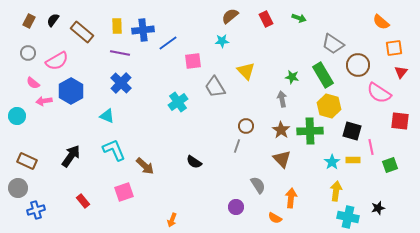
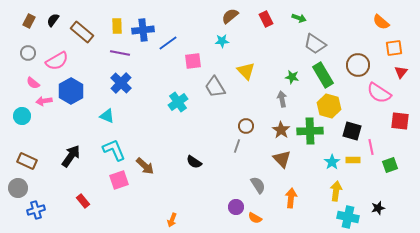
gray trapezoid at (333, 44): moved 18 px left
cyan circle at (17, 116): moved 5 px right
pink square at (124, 192): moved 5 px left, 12 px up
orange semicircle at (275, 218): moved 20 px left
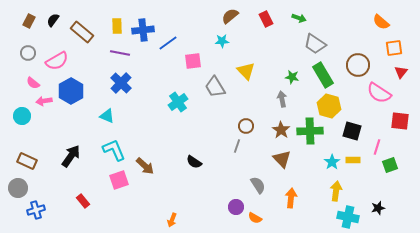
pink line at (371, 147): moved 6 px right; rotated 28 degrees clockwise
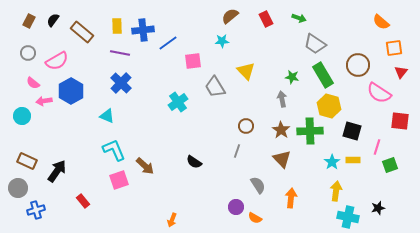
gray line at (237, 146): moved 5 px down
black arrow at (71, 156): moved 14 px left, 15 px down
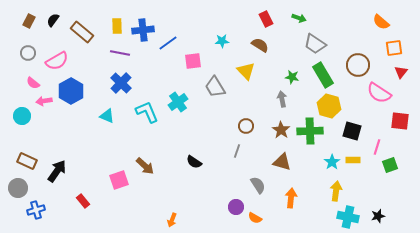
brown semicircle at (230, 16): moved 30 px right, 29 px down; rotated 72 degrees clockwise
cyan L-shape at (114, 150): moved 33 px right, 38 px up
brown triangle at (282, 159): moved 3 px down; rotated 30 degrees counterclockwise
black star at (378, 208): moved 8 px down
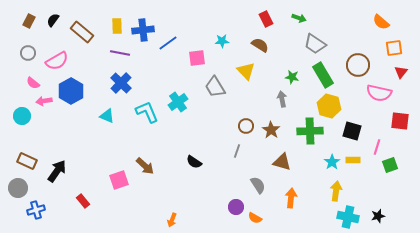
pink square at (193, 61): moved 4 px right, 3 px up
pink semicircle at (379, 93): rotated 20 degrees counterclockwise
brown star at (281, 130): moved 10 px left
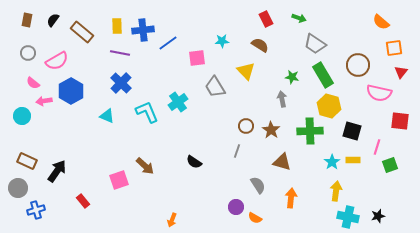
brown rectangle at (29, 21): moved 2 px left, 1 px up; rotated 16 degrees counterclockwise
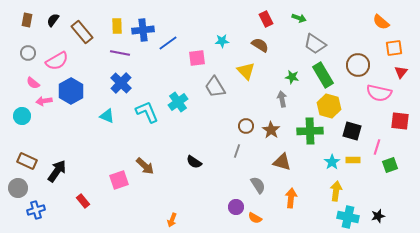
brown rectangle at (82, 32): rotated 10 degrees clockwise
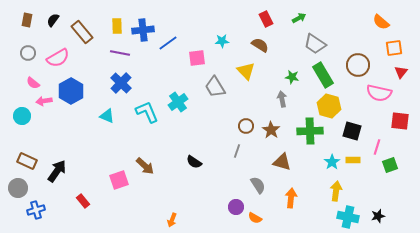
green arrow at (299, 18): rotated 48 degrees counterclockwise
pink semicircle at (57, 61): moved 1 px right, 3 px up
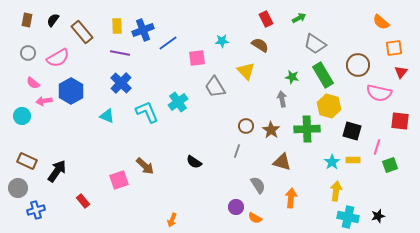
blue cross at (143, 30): rotated 15 degrees counterclockwise
green cross at (310, 131): moved 3 px left, 2 px up
